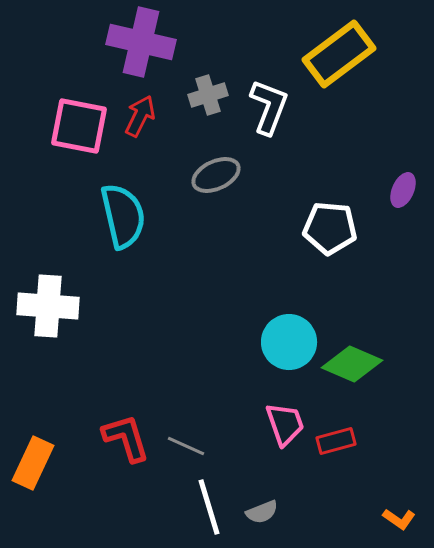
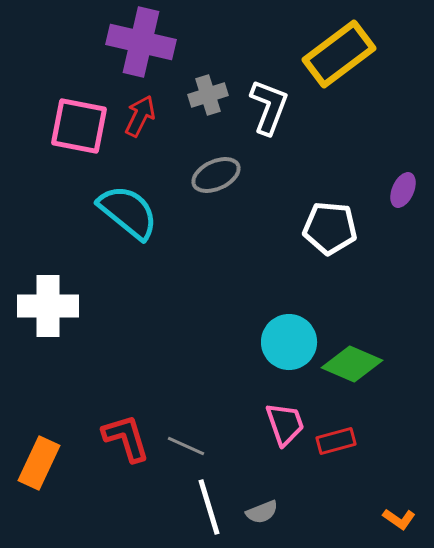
cyan semicircle: moved 5 px right, 4 px up; rotated 38 degrees counterclockwise
white cross: rotated 4 degrees counterclockwise
orange rectangle: moved 6 px right
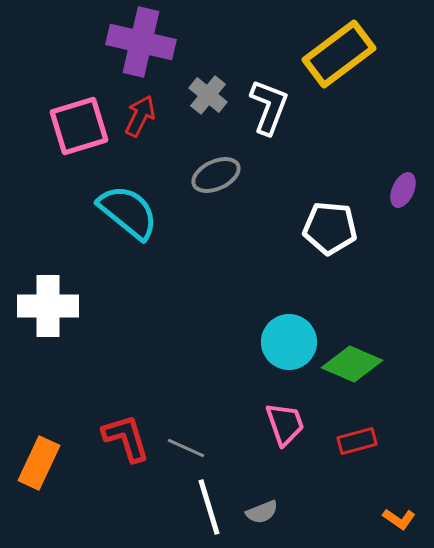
gray cross: rotated 33 degrees counterclockwise
pink square: rotated 28 degrees counterclockwise
red rectangle: moved 21 px right
gray line: moved 2 px down
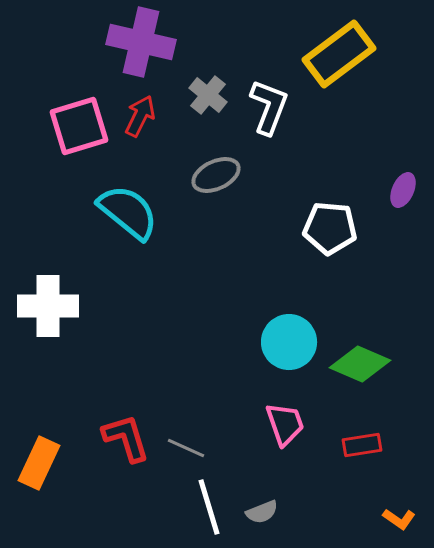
green diamond: moved 8 px right
red rectangle: moved 5 px right, 4 px down; rotated 6 degrees clockwise
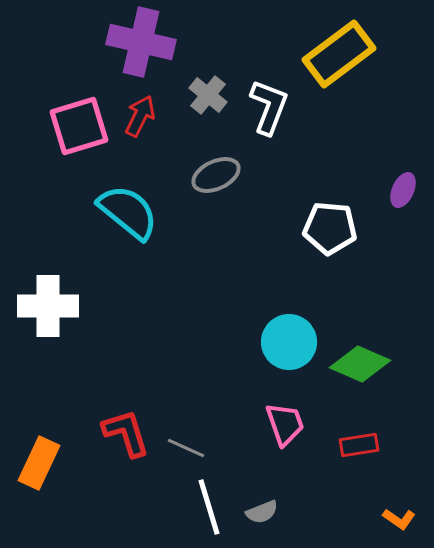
red L-shape: moved 5 px up
red rectangle: moved 3 px left
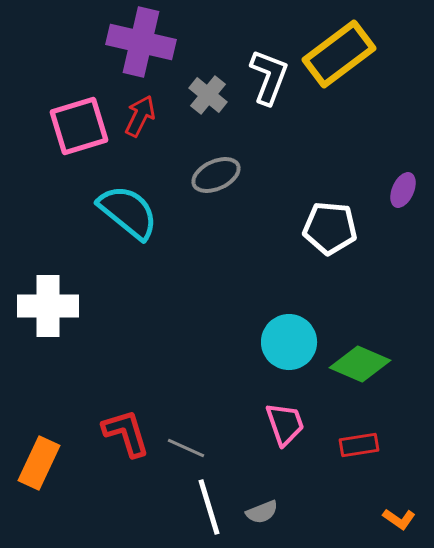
white L-shape: moved 30 px up
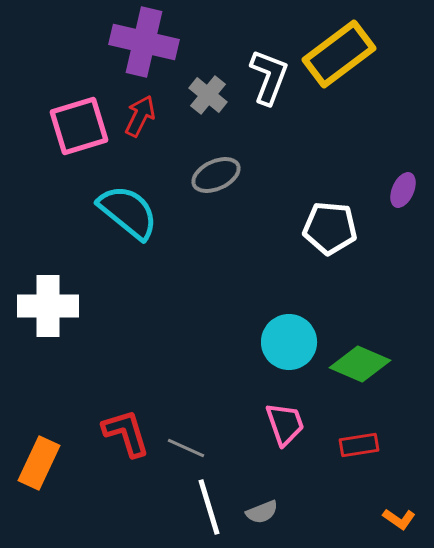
purple cross: moved 3 px right
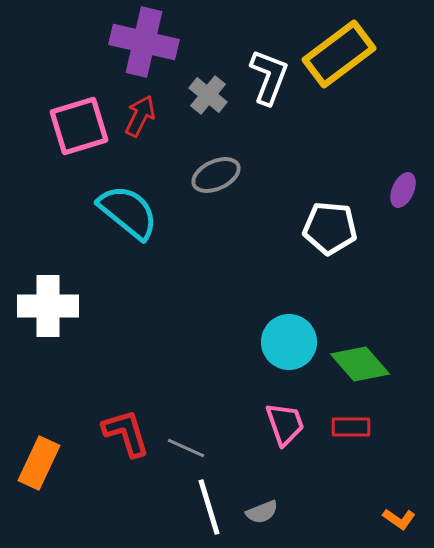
green diamond: rotated 26 degrees clockwise
red rectangle: moved 8 px left, 18 px up; rotated 9 degrees clockwise
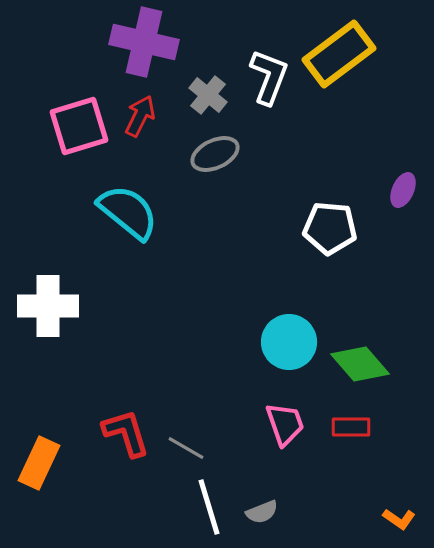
gray ellipse: moved 1 px left, 21 px up
gray line: rotated 6 degrees clockwise
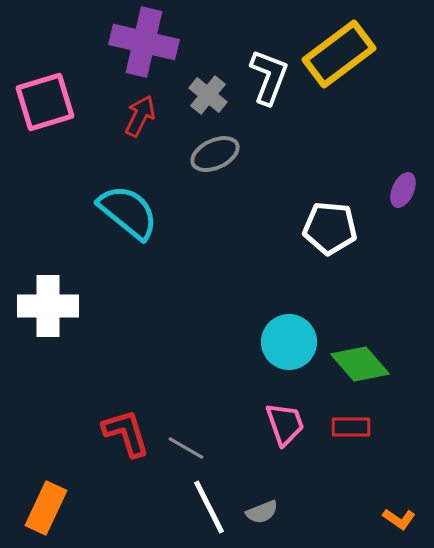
pink square: moved 34 px left, 24 px up
orange rectangle: moved 7 px right, 45 px down
white line: rotated 10 degrees counterclockwise
